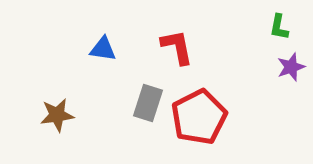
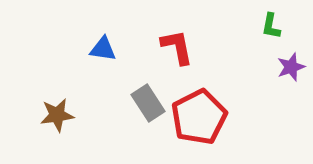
green L-shape: moved 8 px left, 1 px up
gray rectangle: rotated 51 degrees counterclockwise
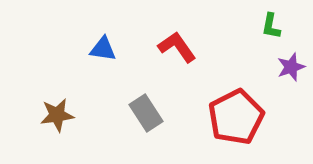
red L-shape: rotated 24 degrees counterclockwise
gray rectangle: moved 2 px left, 10 px down
red pentagon: moved 37 px right
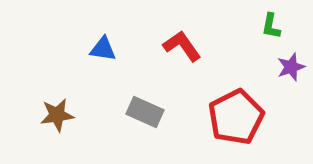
red L-shape: moved 5 px right, 1 px up
gray rectangle: moved 1 px left, 1 px up; rotated 33 degrees counterclockwise
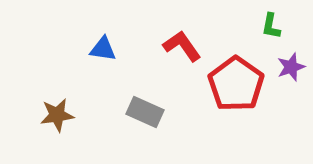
red pentagon: moved 33 px up; rotated 10 degrees counterclockwise
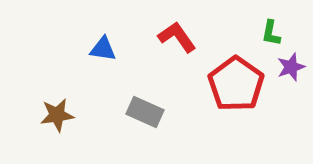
green L-shape: moved 7 px down
red L-shape: moved 5 px left, 9 px up
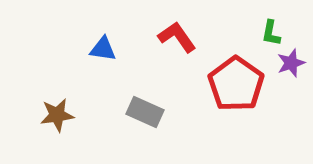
purple star: moved 4 px up
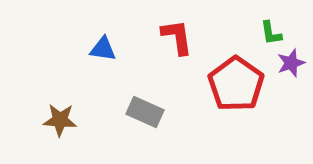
green L-shape: rotated 20 degrees counterclockwise
red L-shape: rotated 27 degrees clockwise
brown star: moved 3 px right, 5 px down; rotated 12 degrees clockwise
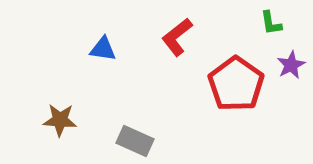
green L-shape: moved 10 px up
red L-shape: rotated 120 degrees counterclockwise
purple star: moved 2 px down; rotated 8 degrees counterclockwise
gray rectangle: moved 10 px left, 29 px down
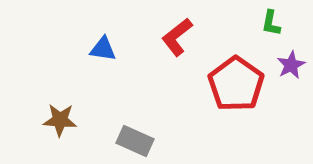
green L-shape: rotated 20 degrees clockwise
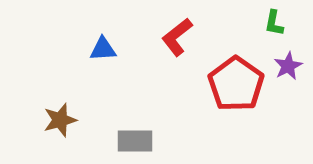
green L-shape: moved 3 px right
blue triangle: rotated 12 degrees counterclockwise
purple star: moved 3 px left, 1 px down
brown star: rotated 20 degrees counterclockwise
gray rectangle: rotated 24 degrees counterclockwise
